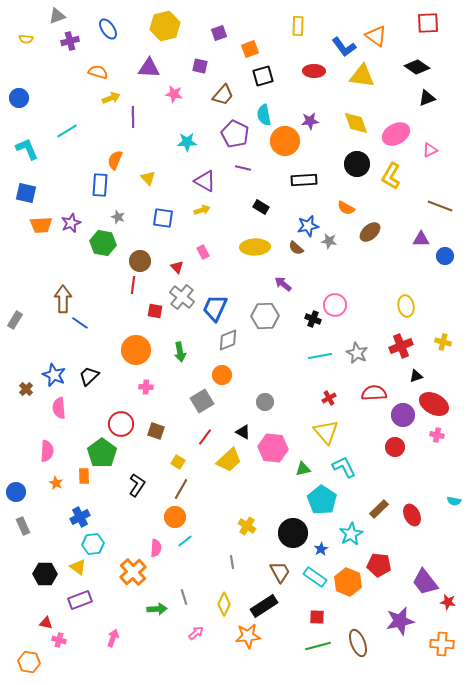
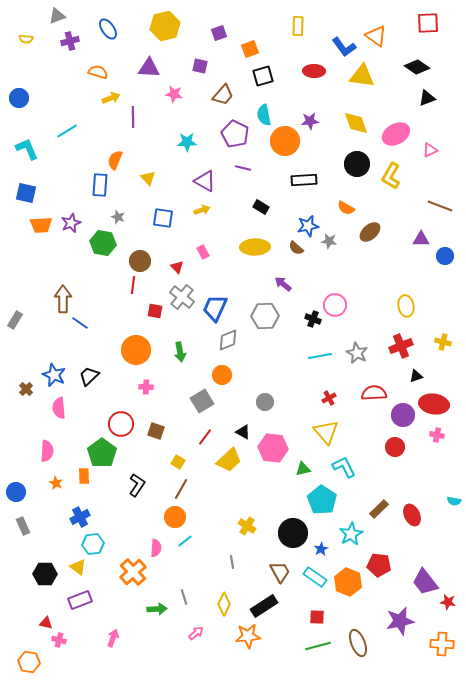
red ellipse at (434, 404): rotated 20 degrees counterclockwise
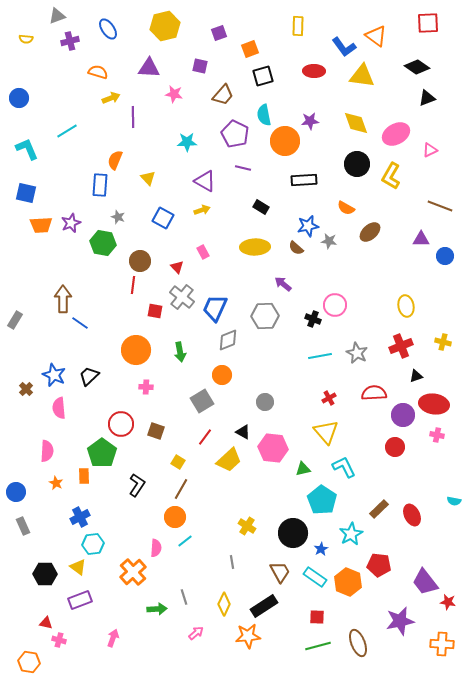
blue square at (163, 218): rotated 20 degrees clockwise
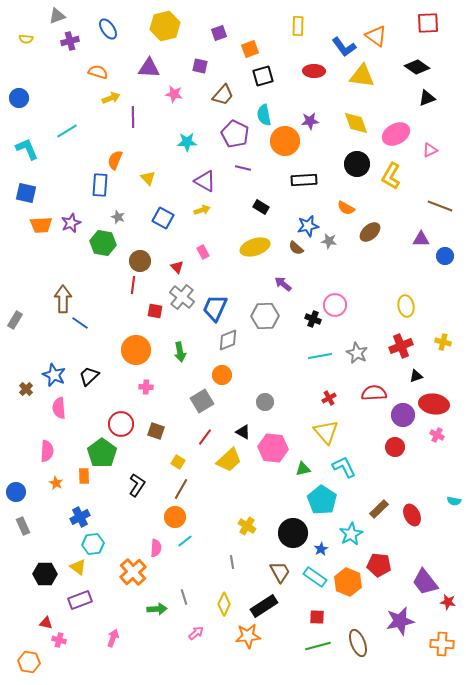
yellow ellipse at (255, 247): rotated 16 degrees counterclockwise
pink cross at (437, 435): rotated 16 degrees clockwise
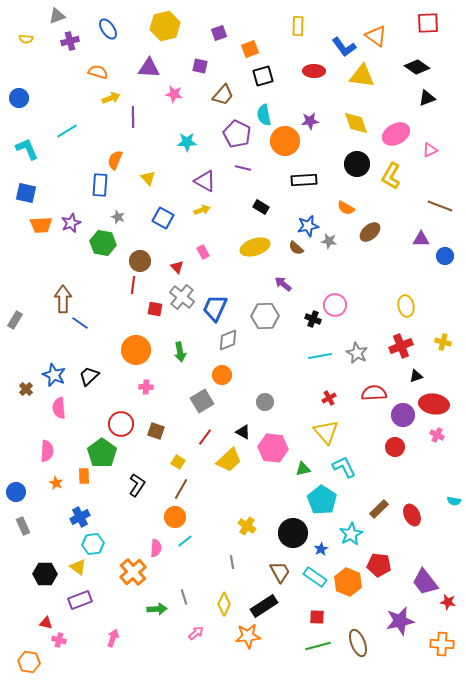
purple pentagon at (235, 134): moved 2 px right
red square at (155, 311): moved 2 px up
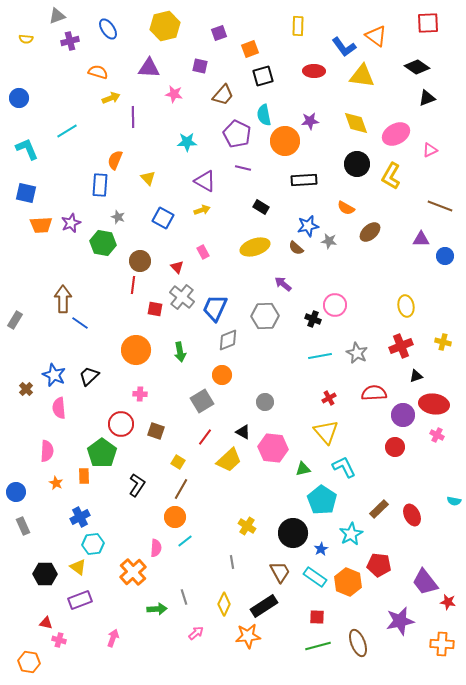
pink cross at (146, 387): moved 6 px left, 7 px down
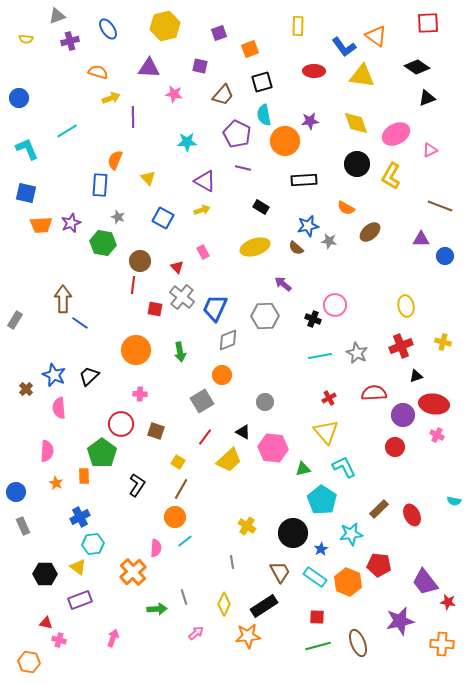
black square at (263, 76): moved 1 px left, 6 px down
cyan star at (351, 534): rotated 20 degrees clockwise
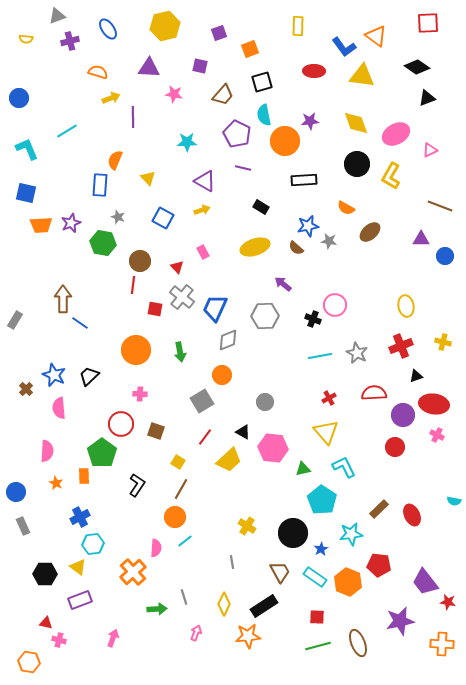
pink arrow at (196, 633): rotated 28 degrees counterclockwise
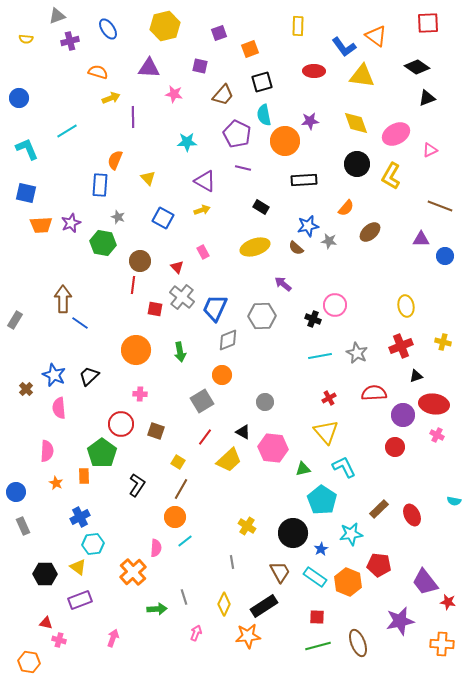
orange semicircle at (346, 208): rotated 78 degrees counterclockwise
gray hexagon at (265, 316): moved 3 px left
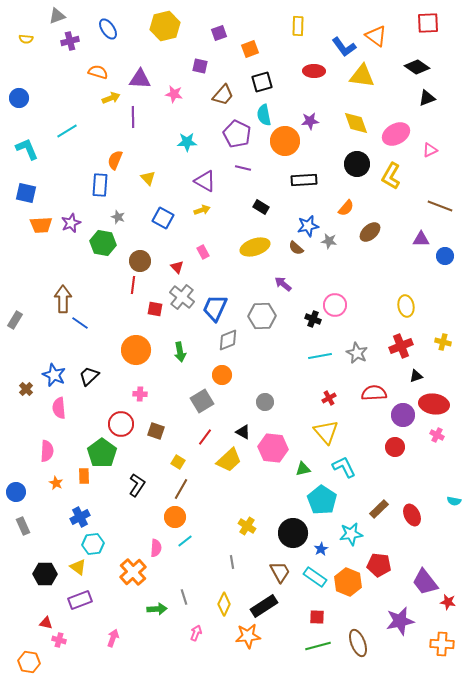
purple triangle at (149, 68): moved 9 px left, 11 px down
